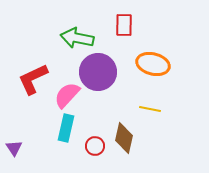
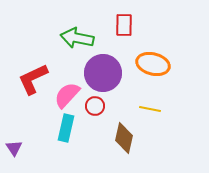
purple circle: moved 5 px right, 1 px down
red circle: moved 40 px up
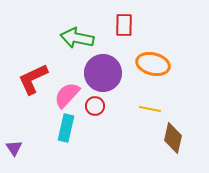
brown diamond: moved 49 px right
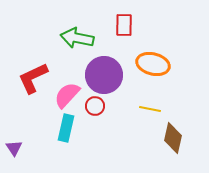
purple circle: moved 1 px right, 2 px down
red L-shape: moved 1 px up
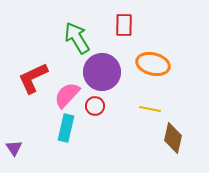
green arrow: rotated 48 degrees clockwise
purple circle: moved 2 px left, 3 px up
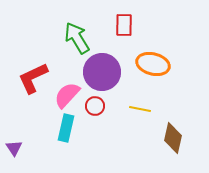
yellow line: moved 10 px left
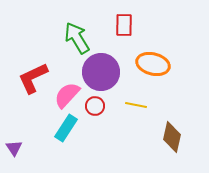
purple circle: moved 1 px left
yellow line: moved 4 px left, 4 px up
cyan rectangle: rotated 20 degrees clockwise
brown diamond: moved 1 px left, 1 px up
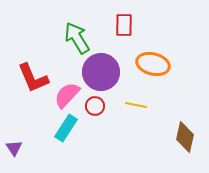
red L-shape: rotated 88 degrees counterclockwise
brown diamond: moved 13 px right
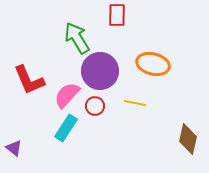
red rectangle: moved 7 px left, 10 px up
purple circle: moved 1 px left, 1 px up
red L-shape: moved 4 px left, 2 px down
yellow line: moved 1 px left, 2 px up
brown diamond: moved 3 px right, 2 px down
purple triangle: rotated 18 degrees counterclockwise
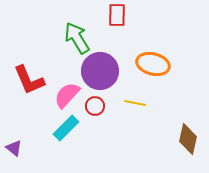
cyan rectangle: rotated 12 degrees clockwise
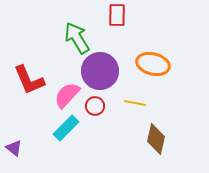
brown diamond: moved 32 px left
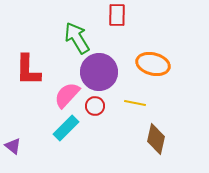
purple circle: moved 1 px left, 1 px down
red L-shape: moved 1 px left, 10 px up; rotated 24 degrees clockwise
purple triangle: moved 1 px left, 2 px up
